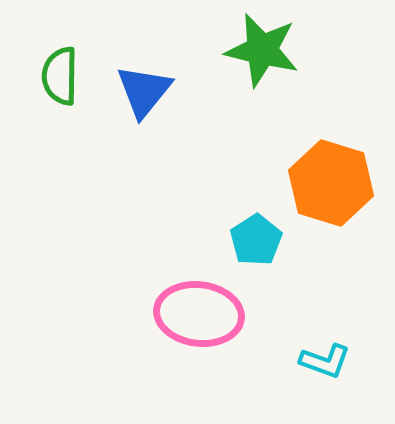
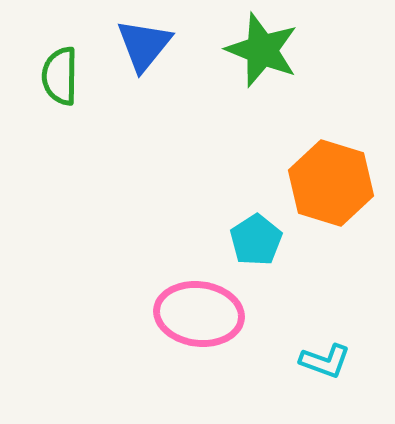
green star: rotated 8 degrees clockwise
blue triangle: moved 46 px up
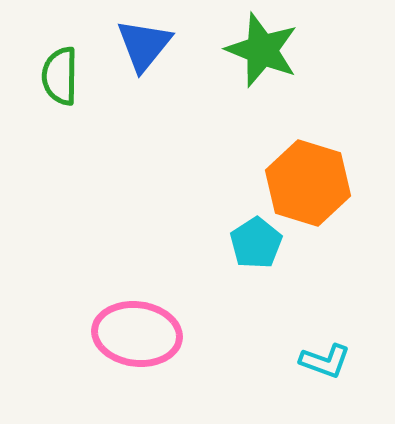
orange hexagon: moved 23 px left
cyan pentagon: moved 3 px down
pink ellipse: moved 62 px left, 20 px down
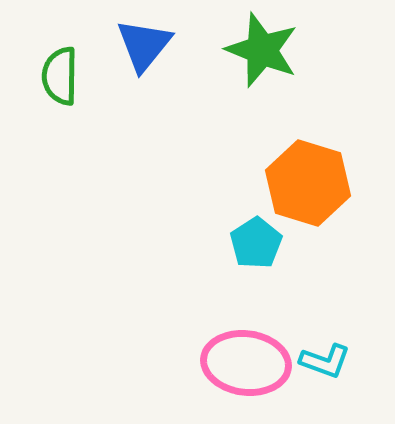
pink ellipse: moved 109 px right, 29 px down
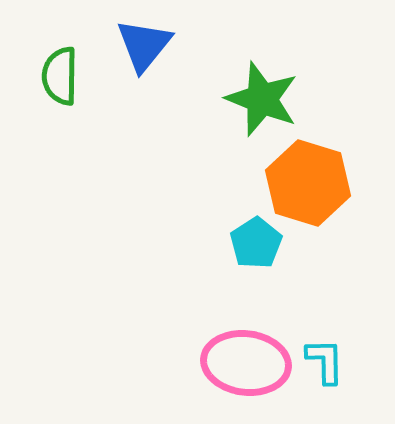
green star: moved 49 px down
cyan L-shape: rotated 111 degrees counterclockwise
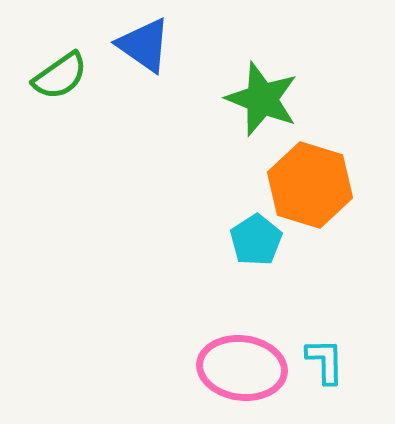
blue triangle: rotated 34 degrees counterclockwise
green semicircle: rotated 126 degrees counterclockwise
orange hexagon: moved 2 px right, 2 px down
cyan pentagon: moved 3 px up
pink ellipse: moved 4 px left, 5 px down
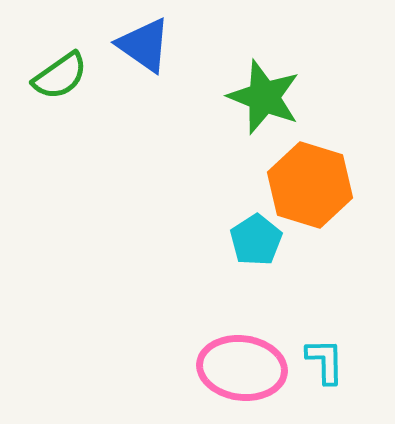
green star: moved 2 px right, 2 px up
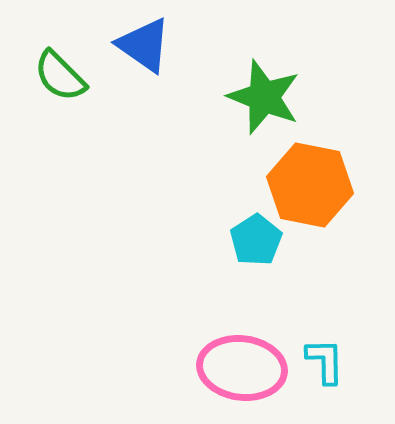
green semicircle: rotated 80 degrees clockwise
orange hexagon: rotated 6 degrees counterclockwise
